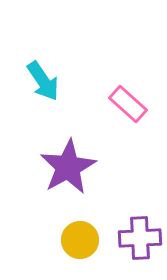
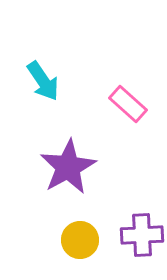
purple cross: moved 2 px right, 3 px up
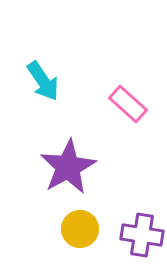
purple cross: rotated 12 degrees clockwise
yellow circle: moved 11 px up
